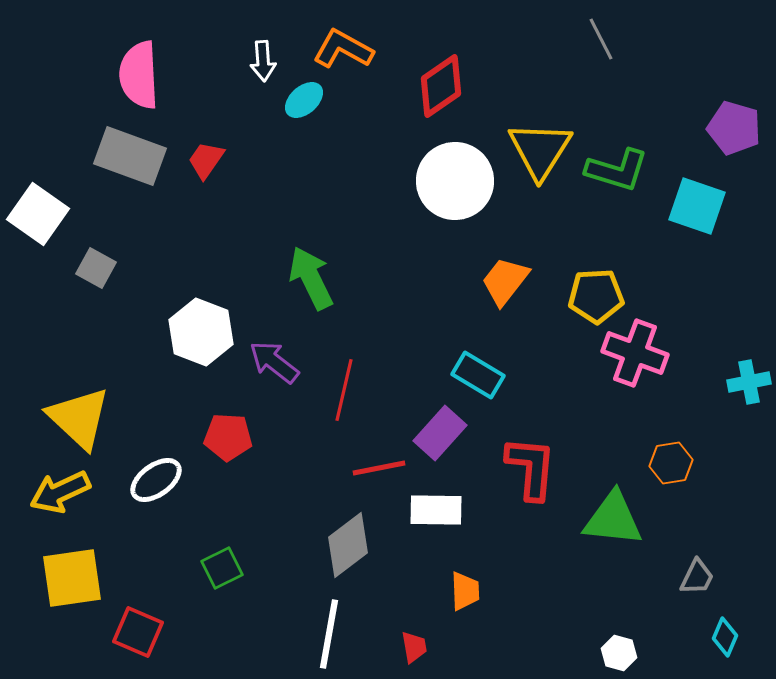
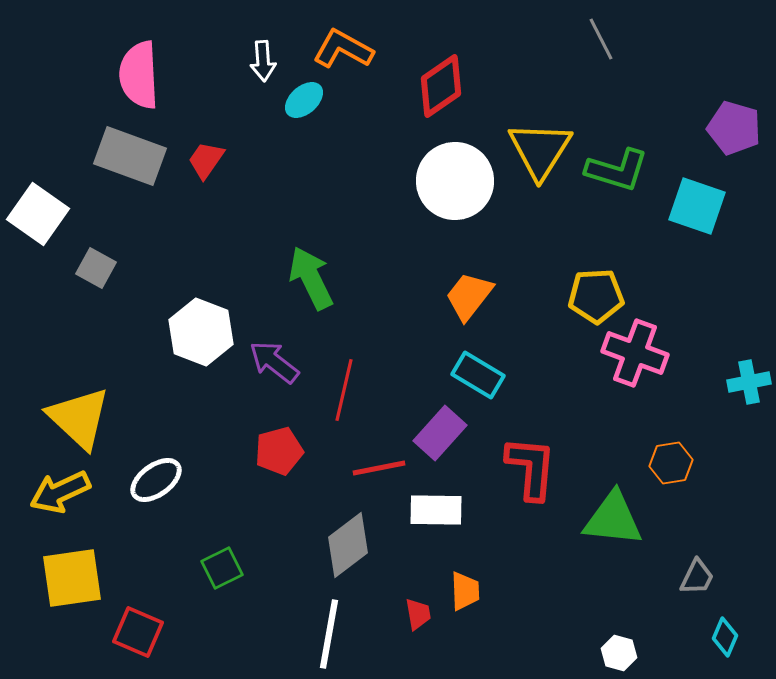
orange trapezoid at (505, 281): moved 36 px left, 15 px down
red pentagon at (228, 437): moved 51 px right, 14 px down; rotated 18 degrees counterclockwise
red trapezoid at (414, 647): moved 4 px right, 33 px up
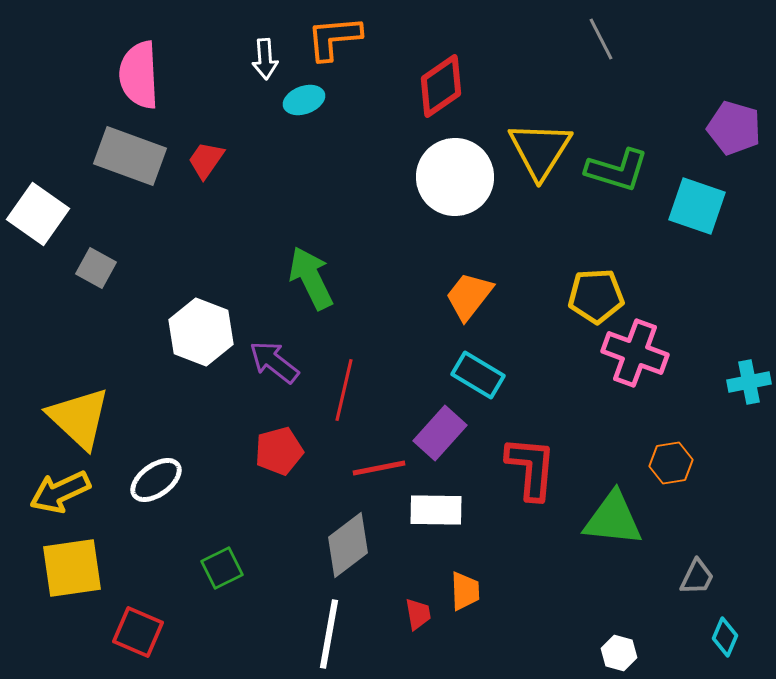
orange L-shape at (343, 49): moved 9 px left, 11 px up; rotated 34 degrees counterclockwise
white arrow at (263, 61): moved 2 px right, 2 px up
cyan ellipse at (304, 100): rotated 21 degrees clockwise
white circle at (455, 181): moved 4 px up
yellow square at (72, 578): moved 10 px up
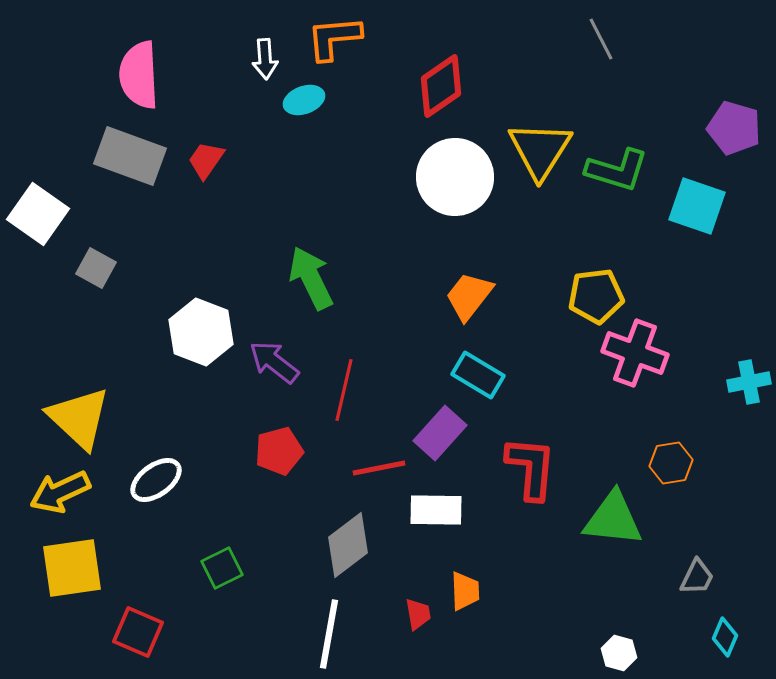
yellow pentagon at (596, 296): rotated 4 degrees counterclockwise
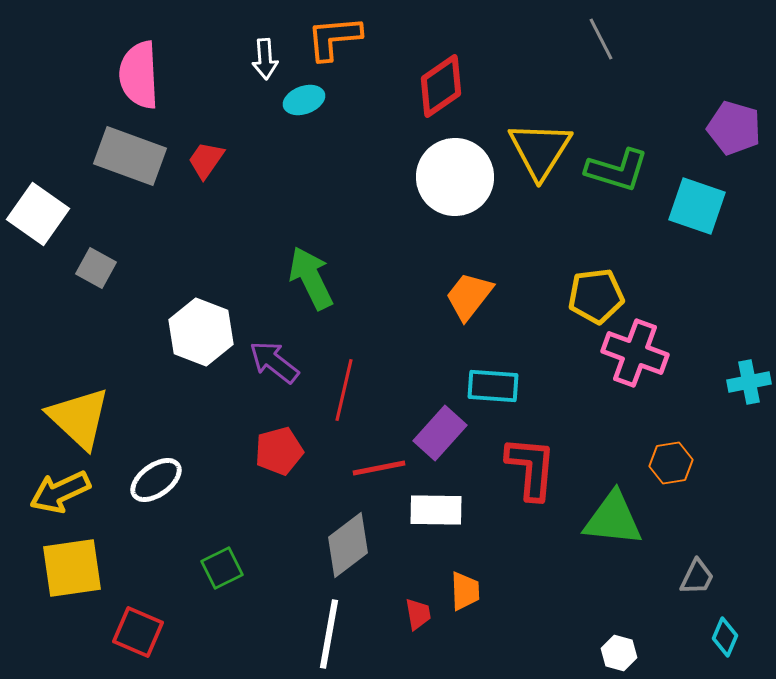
cyan rectangle at (478, 375): moved 15 px right, 11 px down; rotated 27 degrees counterclockwise
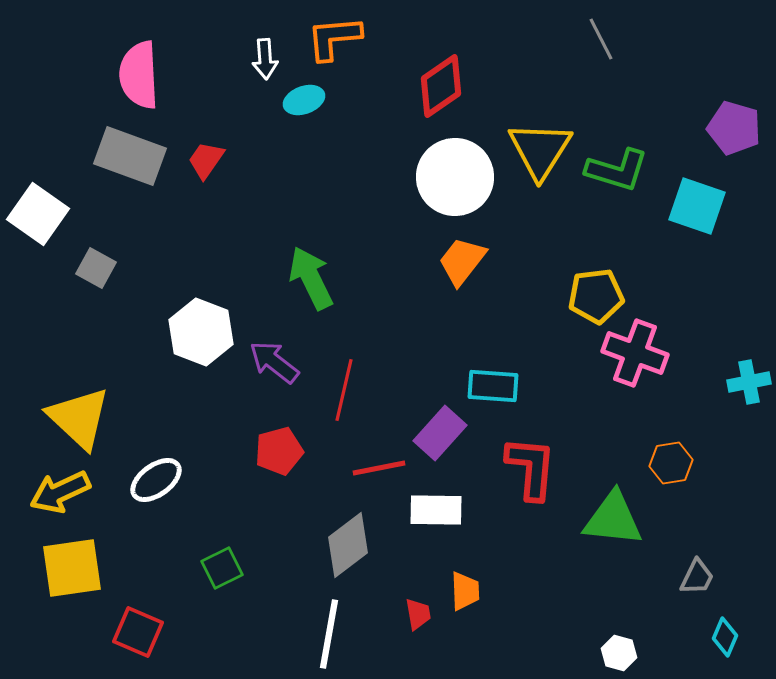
orange trapezoid at (469, 296): moved 7 px left, 35 px up
